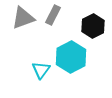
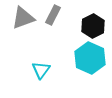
cyan hexagon: moved 19 px right, 1 px down; rotated 8 degrees counterclockwise
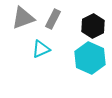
gray rectangle: moved 4 px down
cyan triangle: moved 21 px up; rotated 30 degrees clockwise
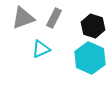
gray rectangle: moved 1 px right, 1 px up
black hexagon: rotated 15 degrees counterclockwise
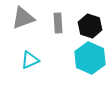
gray rectangle: moved 4 px right, 5 px down; rotated 30 degrees counterclockwise
black hexagon: moved 3 px left
cyan triangle: moved 11 px left, 11 px down
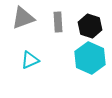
gray rectangle: moved 1 px up
